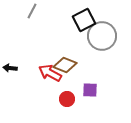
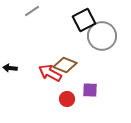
gray line: rotated 28 degrees clockwise
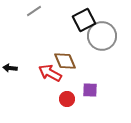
gray line: moved 2 px right
brown diamond: moved 4 px up; rotated 45 degrees clockwise
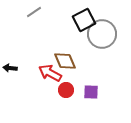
gray line: moved 1 px down
gray circle: moved 2 px up
purple square: moved 1 px right, 2 px down
red circle: moved 1 px left, 9 px up
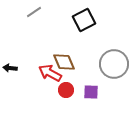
gray circle: moved 12 px right, 30 px down
brown diamond: moved 1 px left, 1 px down
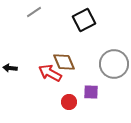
red circle: moved 3 px right, 12 px down
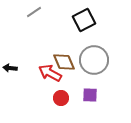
gray circle: moved 20 px left, 4 px up
purple square: moved 1 px left, 3 px down
red circle: moved 8 px left, 4 px up
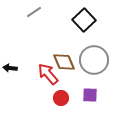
black square: rotated 15 degrees counterclockwise
red arrow: moved 2 px left, 1 px down; rotated 20 degrees clockwise
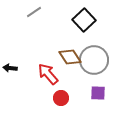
brown diamond: moved 6 px right, 5 px up; rotated 10 degrees counterclockwise
purple square: moved 8 px right, 2 px up
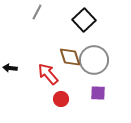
gray line: moved 3 px right; rotated 28 degrees counterclockwise
brown diamond: rotated 15 degrees clockwise
red circle: moved 1 px down
